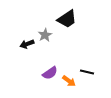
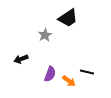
black trapezoid: moved 1 px right, 1 px up
black arrow: moved 6 px left, 15 px down
purple semicircle: moved 1 px down; rotated 35 degrees counterclockwise
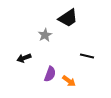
black arrow: moved 3 px right, 1 px up
black line: moved 16 px up
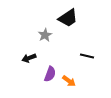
black arrow: moved 5 px right
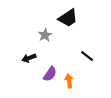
black line: rotated 24 degrees clockwise
purple semicircle: rotated 14 degrees clockwise
orange arrow: rotated 136 degrees counterclockwise
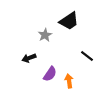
black trapezoid: moved 1 px right, 3 px down
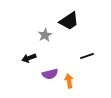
black line: rotated 56 degrees counterclockwise
purple semicircle: rotated 42 degrees clockwise
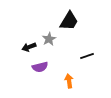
black trapezoid: rotated 25 degrees counterclockwise
gray star: moved 4 px right, 4 px down
black arrow: moved 11 px up
purple semicircle: moved 10 px left, 7 px up
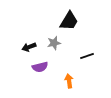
gray star: moved 5 px right, 4 px down; rotated 16 degrees clockwise
